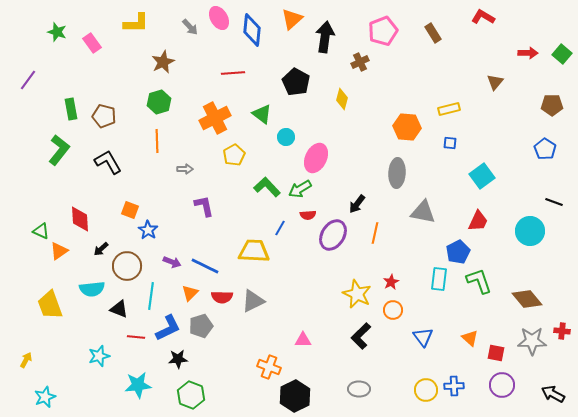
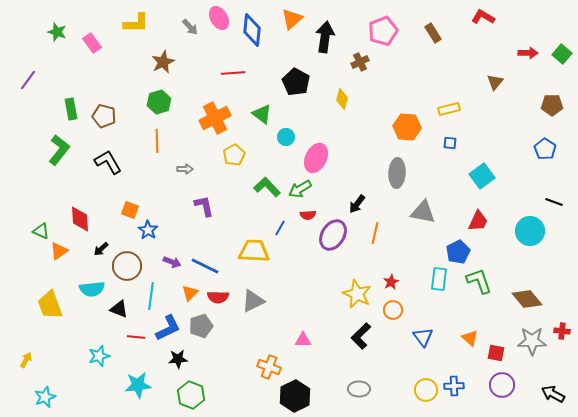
red semicircle at (222, 297): moved 4 px left
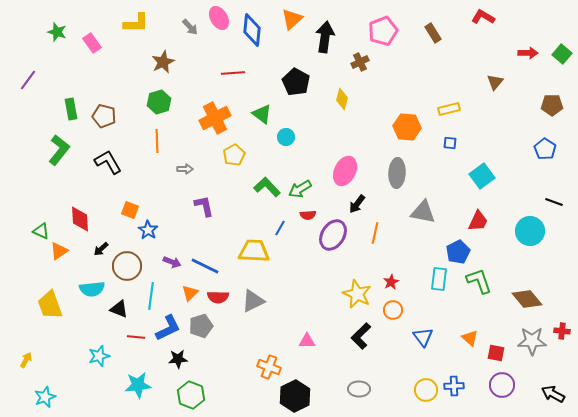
pink ellipse at (316, 158): moved 29 px right, 13 px down
pink triangle at (303, 340): moved 4 px right, 1 px down
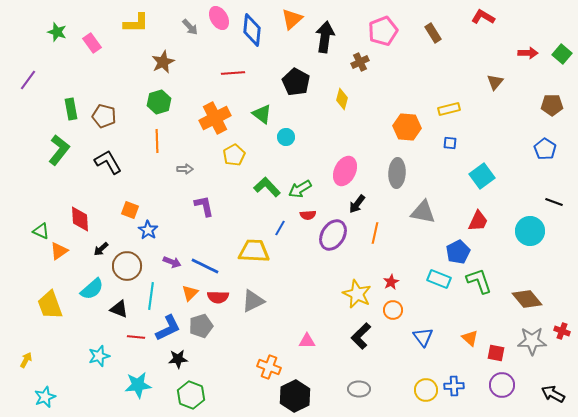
cyan rectangle at (439, 279): rotated 75 degrees counterclockwise
cyan semicircle at (92, 289): rotated 35 degrees counterclockwise
red cross at (562, 331): rotated 14 degrees clockwise
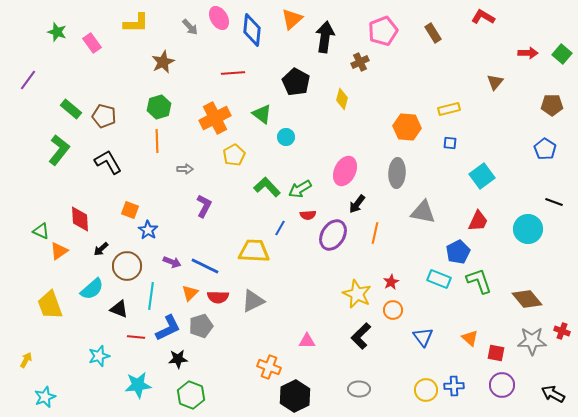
green hexagon at (159, 102): moved 5 px down
green rectangle at (71, 109): rotated 40 degrees counterclockwise
purple L-shape at (204, 206): rotated 40 degrees clockwise
cyan circle at (530, 231): moved 2 px left, 2 px up
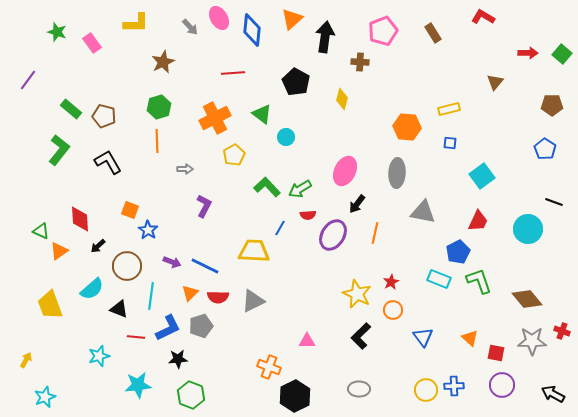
brown cross at (360, 62): rotated 30 degrees clockwise
black arrow at (101, 249): moved 3 px left, 3 px up
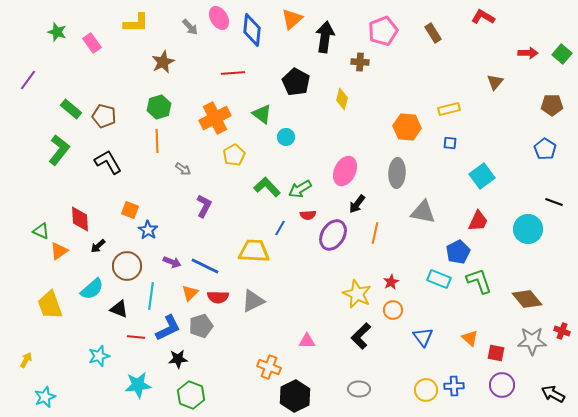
gray arrow at (185, 169): moved 2 px left; rotated 35 degrees clockwise
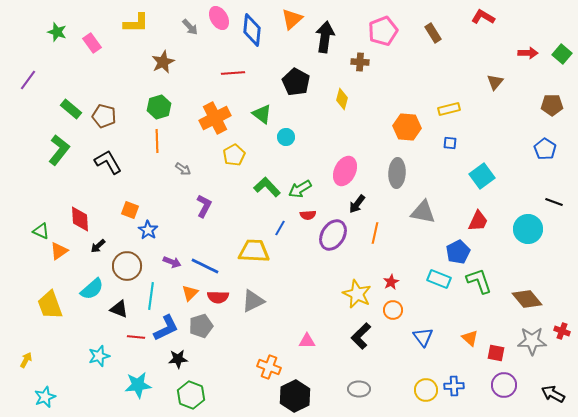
blue L-shape at (168, 328): moved 2 px left
purple circle at (502, 385): moved 2 px right
